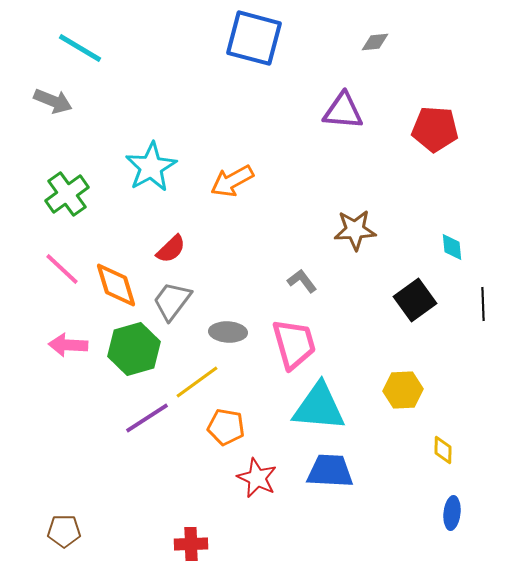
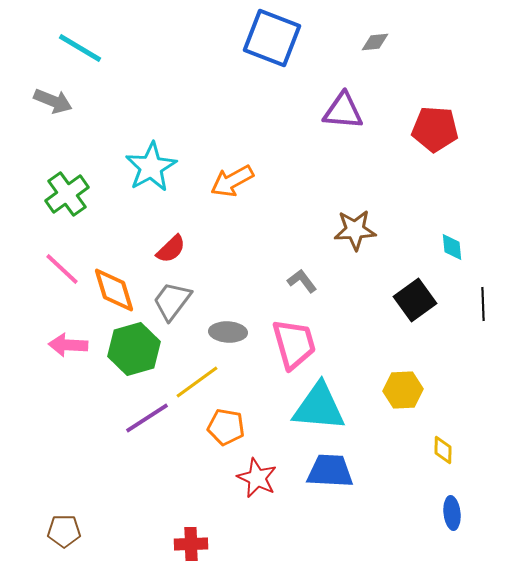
blue square: moved 18 px right; rotated 6 degrees clockwise
orange diamond: moved 2 px left, 5 px down
blue ellipse: rotated 12 degrees counterclockwise
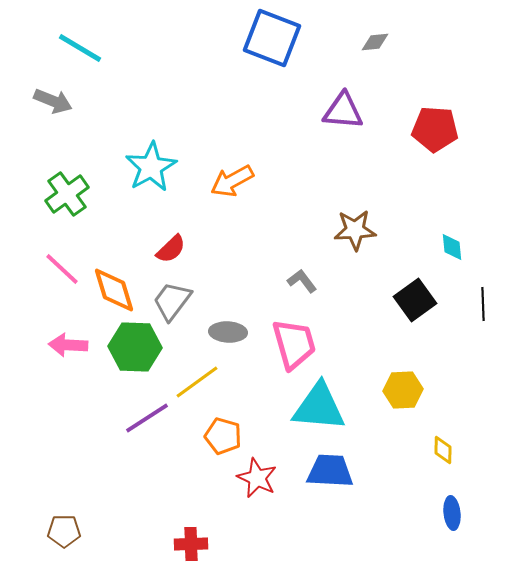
green hexagon: moved 1 px right, 2 px up; rotated 18 degrees clockwise
orange pentagon: moved 3 px left, 9 px down; rotated 6 degrees clockwise
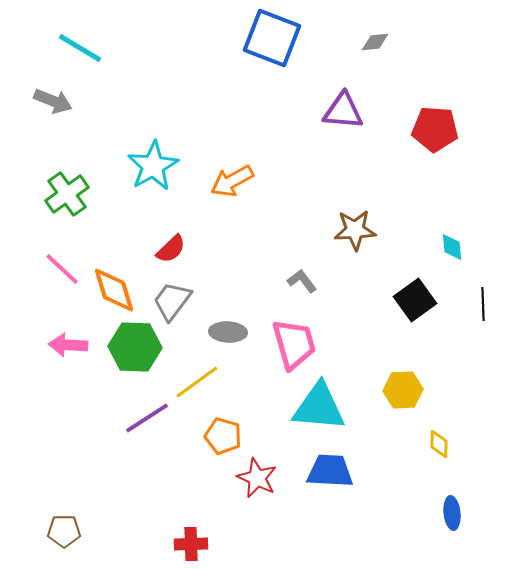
cyan star: moved 2 px right, 1 px up
yellow diamond: moved 4 px left, 6 px up
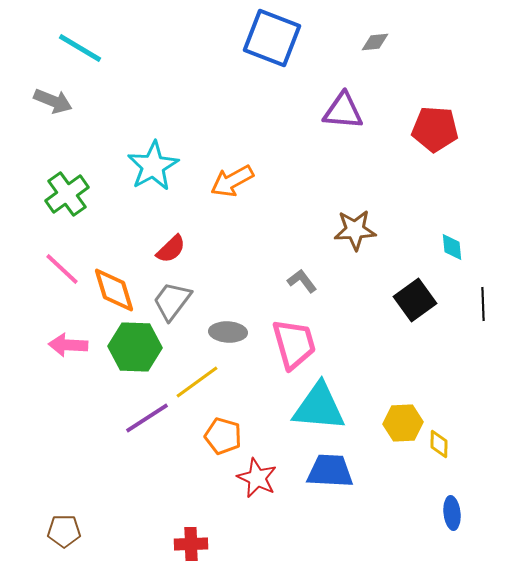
yellow hexagon: moved 33 px down
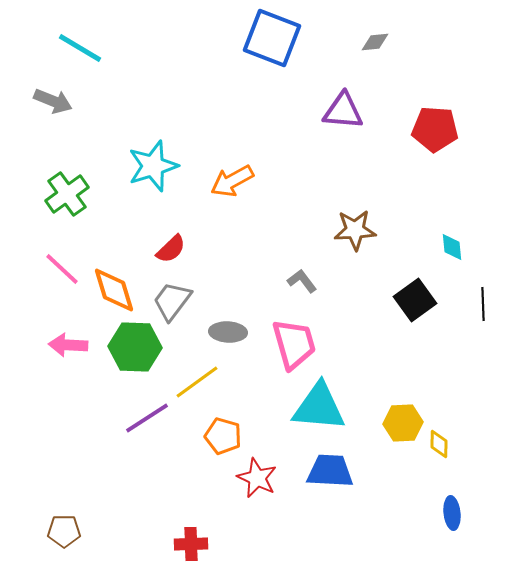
cyan star: rotated 12 degrees clockwise
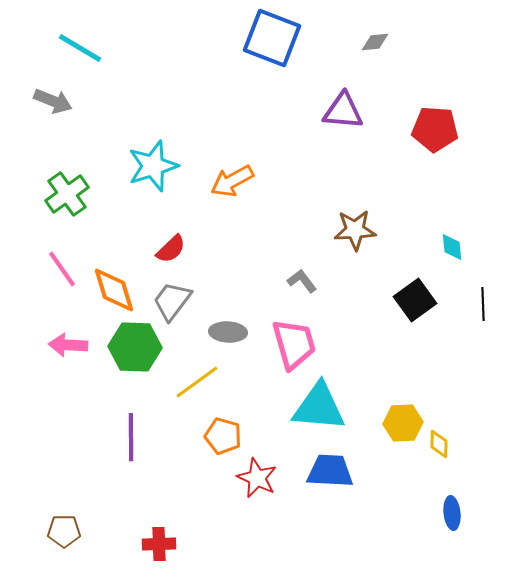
pink line: rotated 12 degrees clockwise
purple line: moved 16 px left, 19 px down; rotated 57 degrees counterclockwise
red cross: moved 32 px left
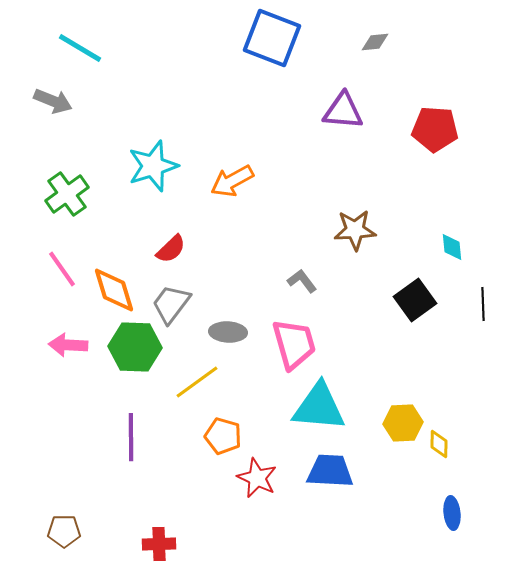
gray trapezoid: moved 1 px left, 3 px down
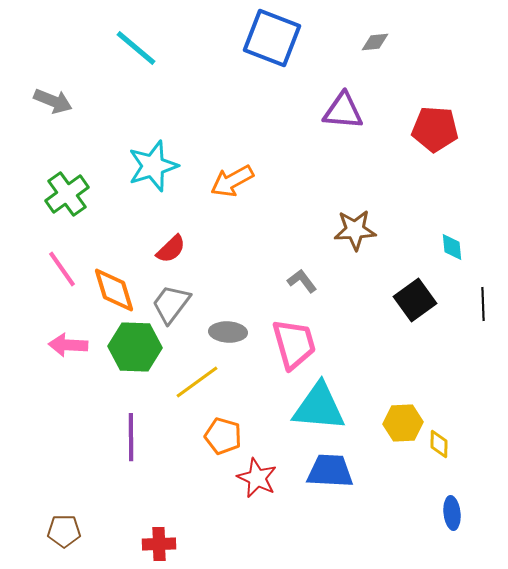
cyan line: moved 56 px right; rotated 9 degrees clockwise
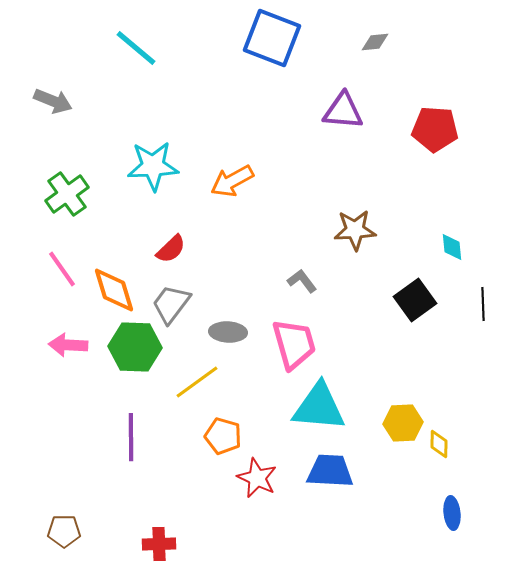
cyan star: rotated 15 degrees clockwise
